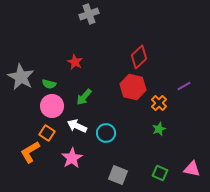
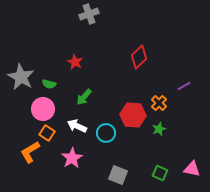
red hexagon: moved 28 px down; rotated 10 degrees counterclockwise
pink circle: moved 9 px left, 3 px down
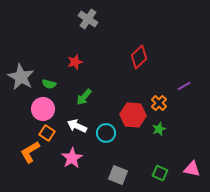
gray cross: moved 1 px left, 5 px down; rotated 36 degrees counterclockwise
red star: rotated 28 degrees clockwise
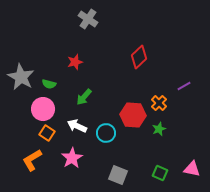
orange L-shape: moved 2 px right, 8 px down
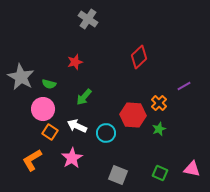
orange square: moved 3 px right, 1 px up
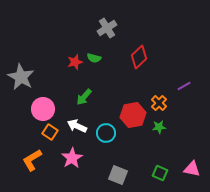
gray cross: moved 19 px right, 9 px down; rotated 24 degrees clockwise
green semicircle: moved 45 px right, 26 px up
red hexagon: rotated 15 degrees counterclockwise
green star: moved 2 px up; rotated 16 degrees clockwise
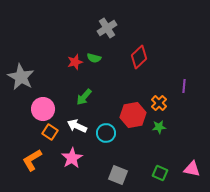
purple line: rotated 56 degrees counterclockwise
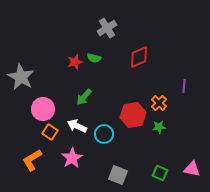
red diamond: rotated 20 degrees clockwise
cyan circle: moved 2 px left, 1 px down
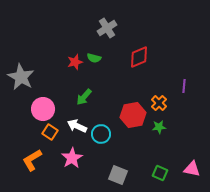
cyan circle: moved 3 px left
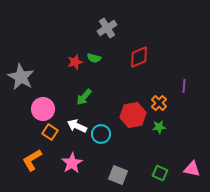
pink star: moved 5 px down
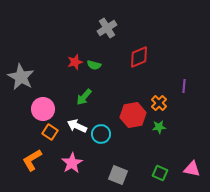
green semicircle: moved 7 px down
